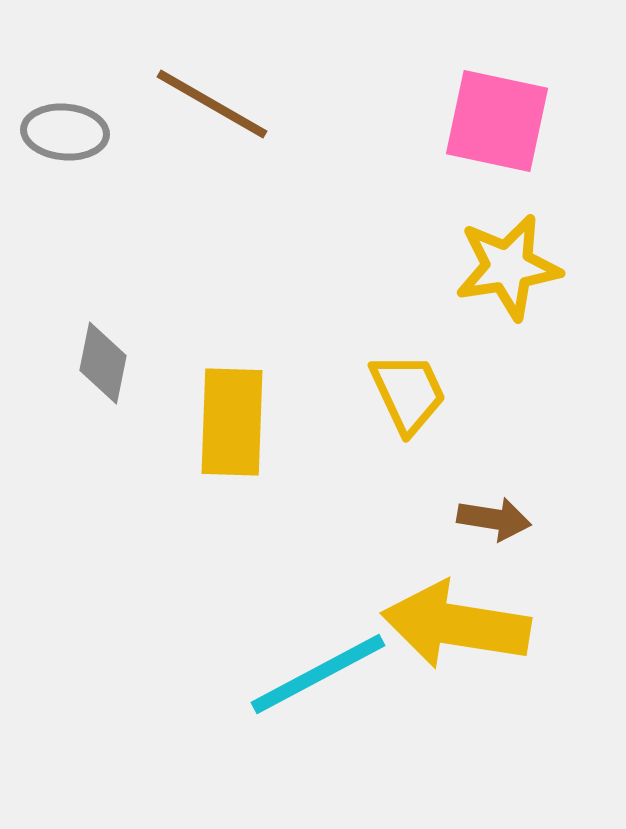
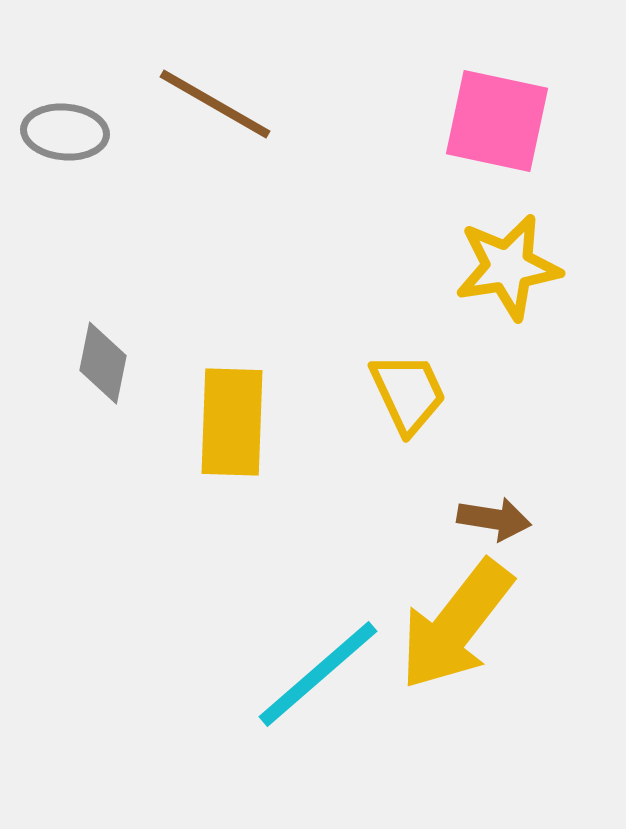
brown line: moved 3 px right
yellow arrow: rotated 61 degrees counterclockwise
cyan line: rotated 13 degrees counterclockwise
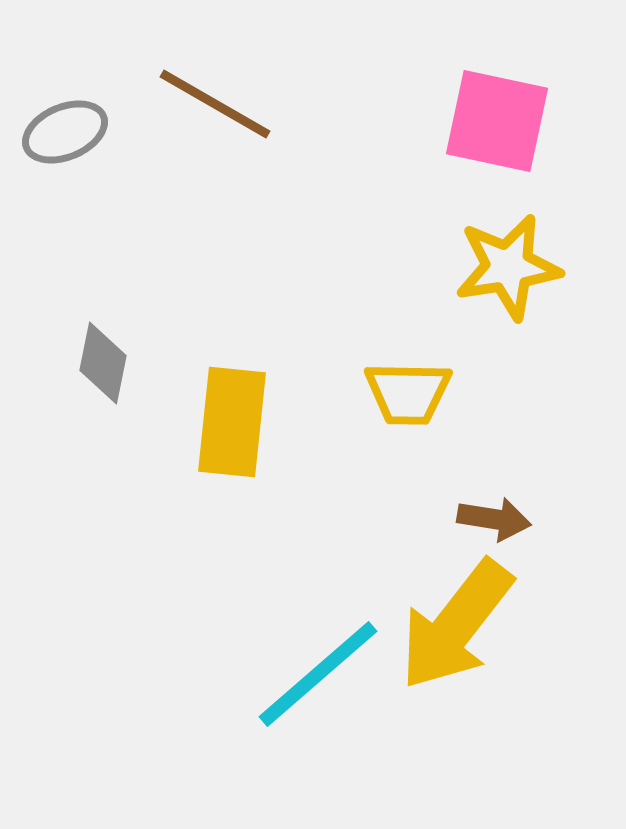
gray ellipse: rotated 28 degrees counterclockwise
yellow trapezoid: rotated 116 degrees clockwise
yellow rectangle: rotated 4 degrees clockwise
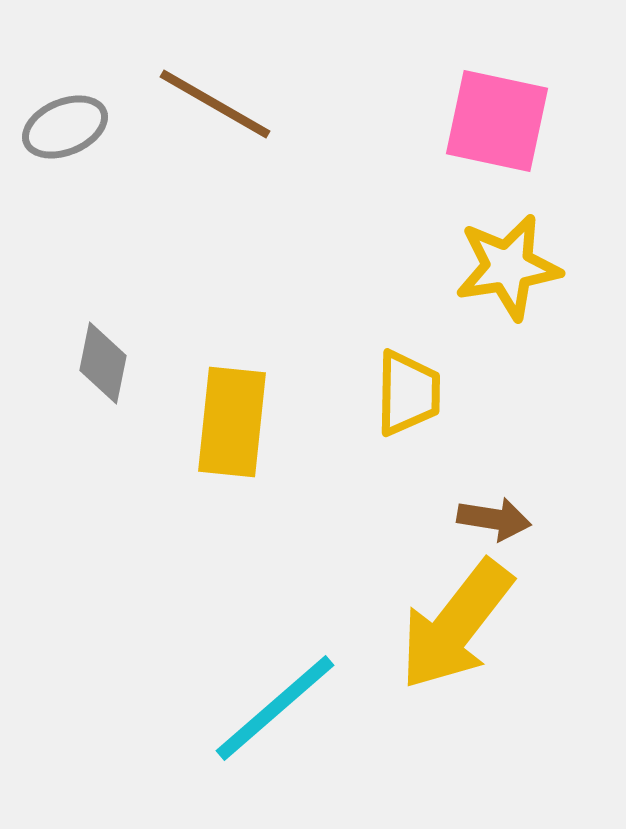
gray ellipse: moved 5 px up
yellow trapezoid: rotated 90 degrees counterclockwise
cyan line: moved 43 px left, 34 px down
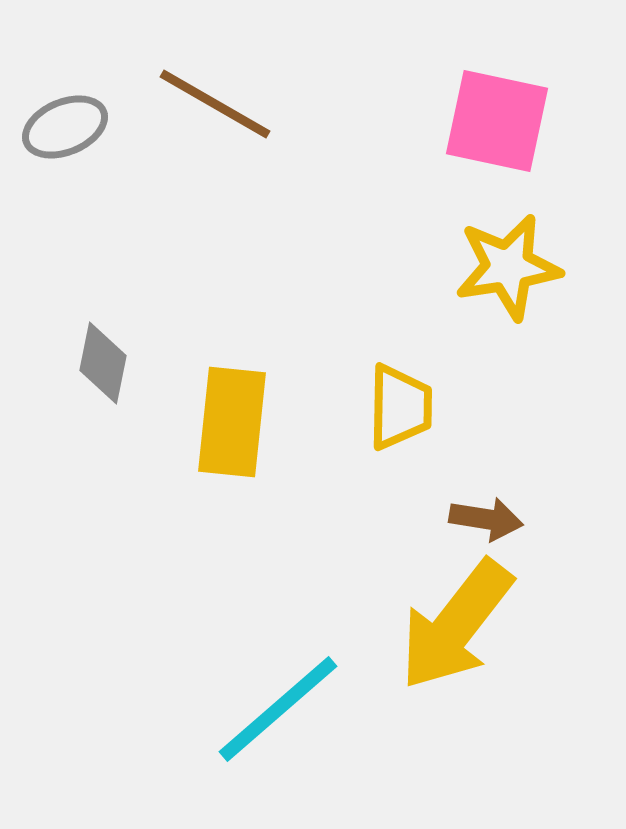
yellow trapezoid: moved 8 px left, 14 px down
brown arrow: moved 8 px left
cyan line: moved 3 px right, 1 px down
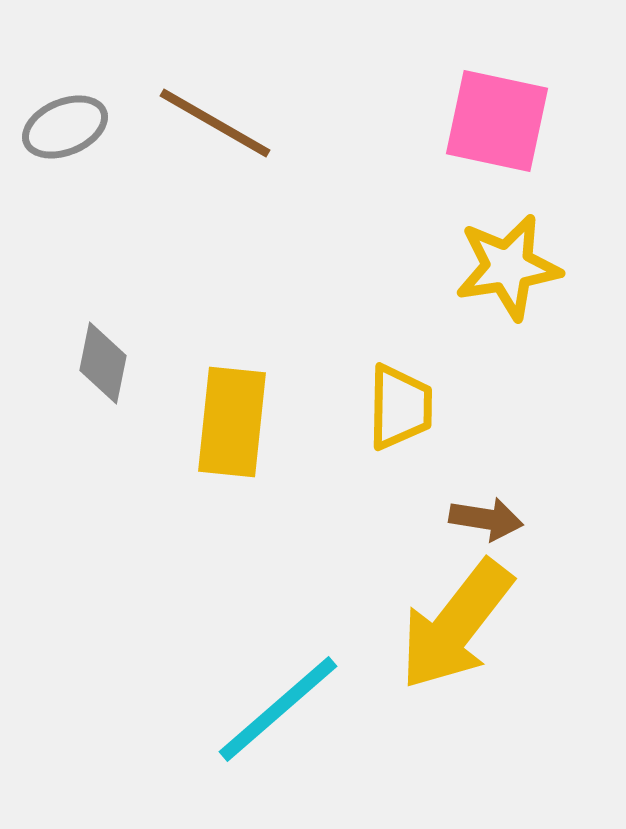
brown line: moved 19 px down
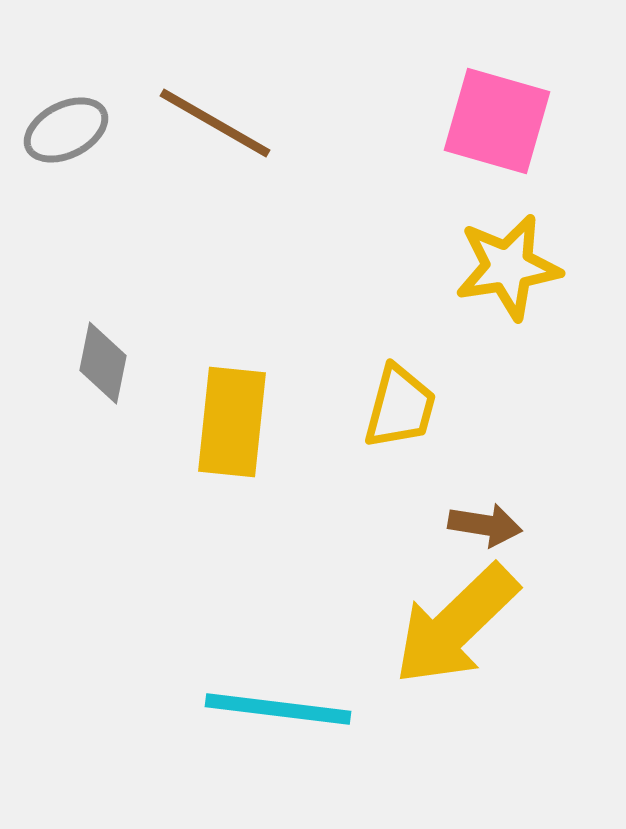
pink square: rotated 4 degrees clockwise
gray ellipse: moved 1 px right, 3 px down; rotated 4 degrees counterclockwise
yellow trapezoid: rotated 14 degrees clockwise
brown arrow: moved 1 px left, 6 px down
yellow arrow: rotated 8 degrees clockwise
cyan line: rotated 48 degrees clockwise
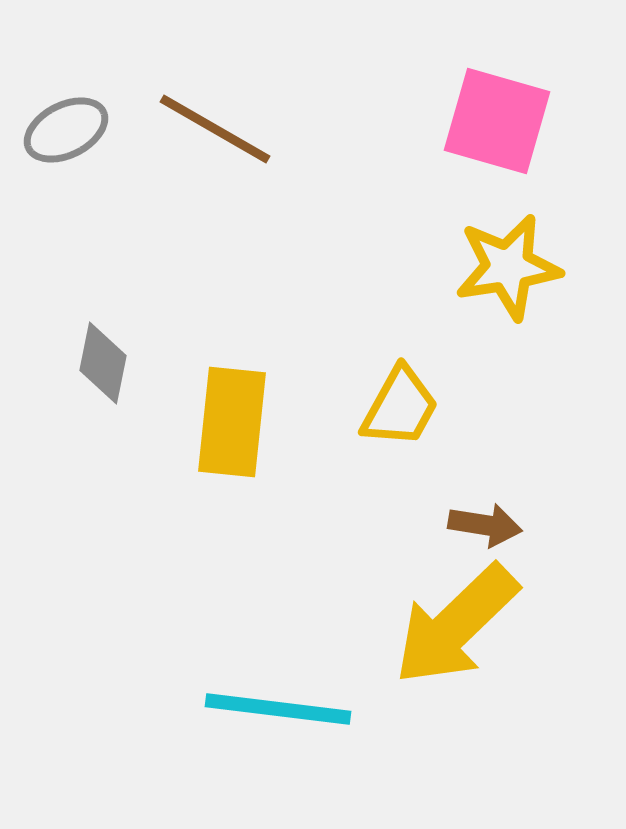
brown line: moved 6 px down
yellow trapezoid: rotated 14 degrees clockwise
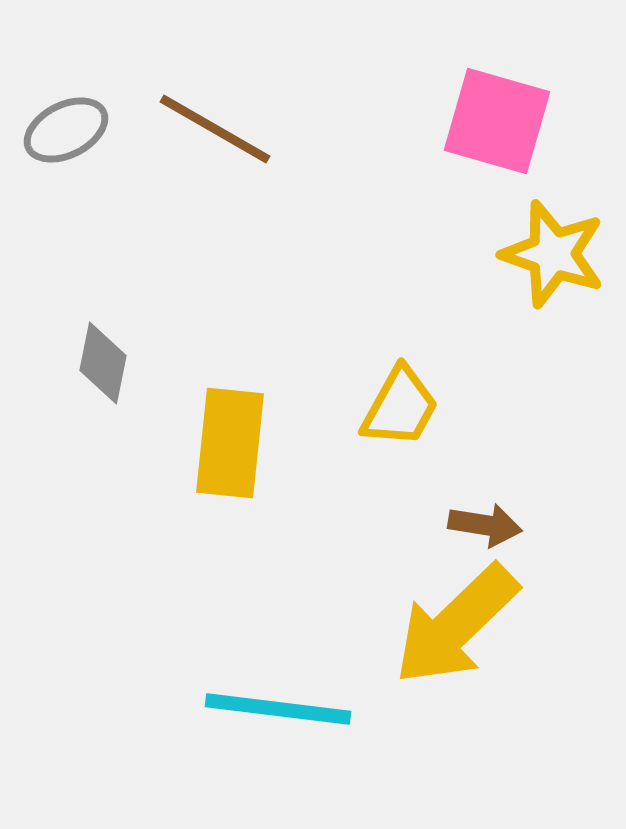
yellow star: moved 45 px right, 13 px up; rotated 28 degrees clockwise
yellow rectangle: moved 2 px left, 21 px down
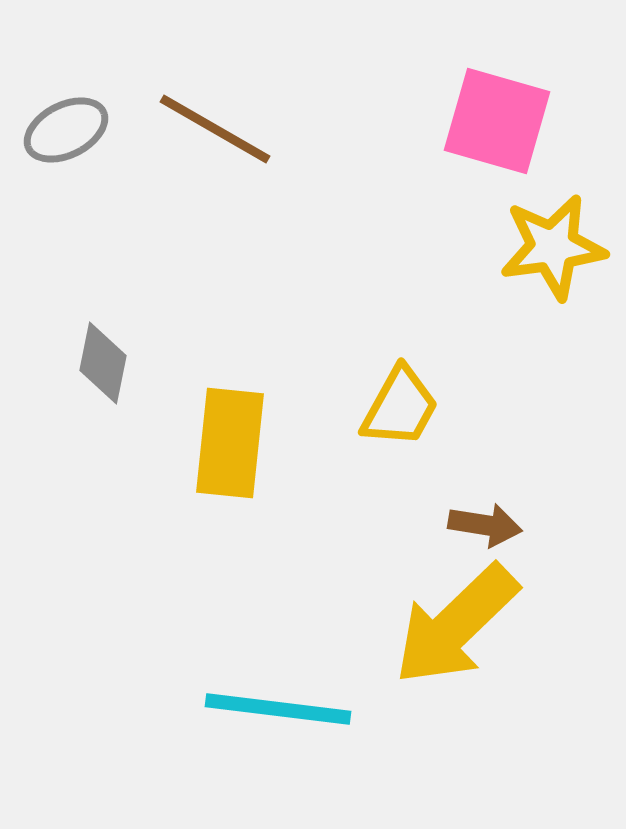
yellow star: moved 7 px up; rotated 27 degrees counterclockwise
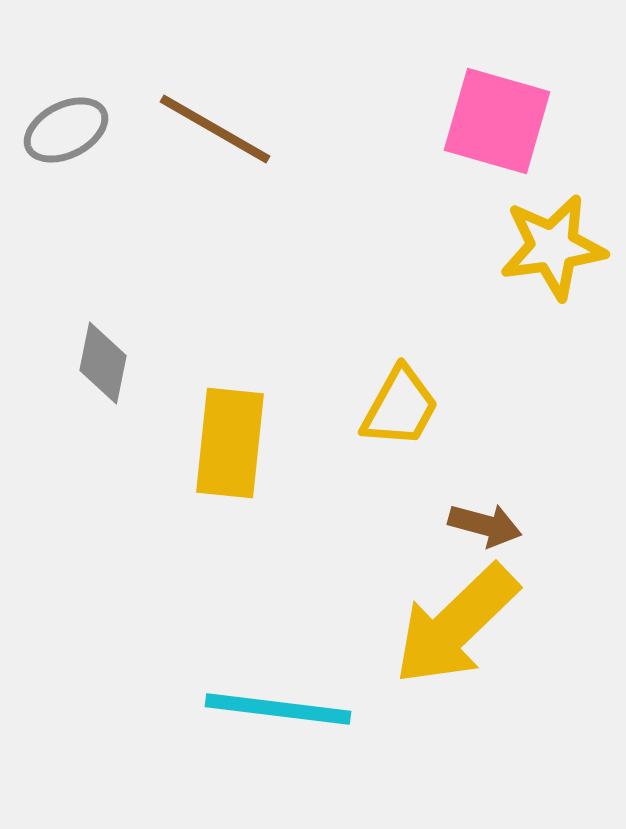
brown arrow: rotated 6 degrees clockwise
